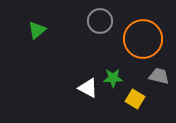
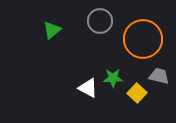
green triangle: moved 15 px right
yellow square: moved 2 px right, 6 px up; rotated 12 degrees clockwise
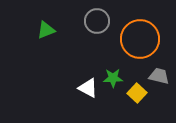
gray circle: moved 3 px left
green triangle: moved 6 px left; rotated 18 degrees clockwise
orange circle: moved 3 px left
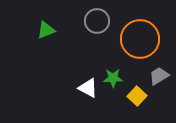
gray trapezoid: rotated 45 degrees counterclockwise
yellow square: moved 3 px down
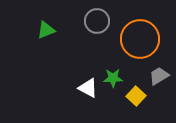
yellow square: moved 1 px left
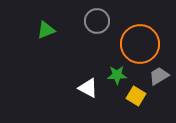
orange circle: moved 5 px down
green star: moved 4 px right, 3 px up
yellow square: rotated 12 degrees counterclockwise
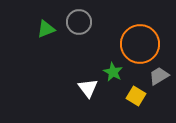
gray circle: moved 18 px left, 1 px down
green triangle: moved 1 px up
green star: moved 4 px left, 3 px up; rotated 30 degrees clockwise
white triangle: rotated 25 degrees clockwise
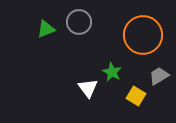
orange circle: moved 3 px right, 9 px up
green star: moved 1 px left
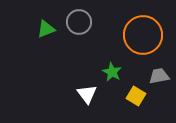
gray trapezoid: rotated 20 degrees clockwise
white triangle: moved 1 px left, 6 px down
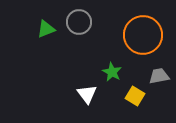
yellow square: moved 1 px left
